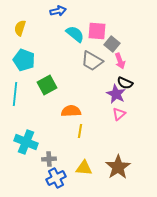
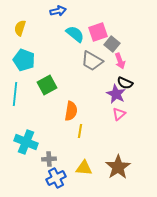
pink square: moved 1 px right, 1 px down; rotated 24 degrees counterclockwise
orange semicircle: rotated 102 degrees clockwise
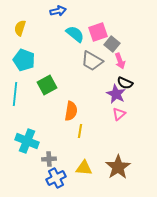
cyan cross: moved 1 px right, 1 px up
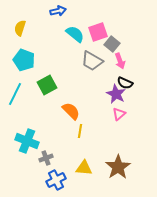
cyan line: rotated 20 degrees clockwise
orange semicircle: rotated 54 degrees counterclockwise
gray cross: moved 3 px left, 1 px up; rotated 16 degrees counterclockwise
blue cross: moved 2 px down
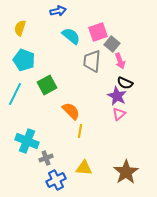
cyan semicircle: moved 4 px left, 2 px down
gray trapezoid: rotated 65 degrees clockwise
purple star: moved 1 px right, 2 px down
brown star: moved 8 px right, 5 px down
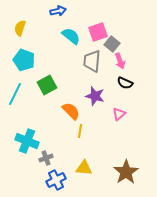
purple star: moved 22 px left; rotated 12 degrees counterclockwise
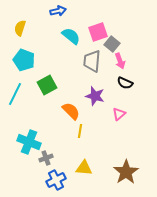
cyan cross: moved 2 px right, 1 px down
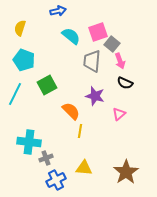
cyan cross: rotated 15 degrees counterclockwise
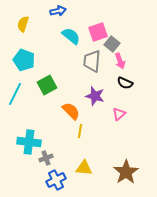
yellow semicircle: moved 3 px right, 4 px up
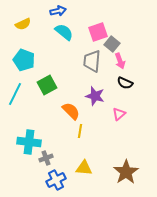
yellow semicircle: rotated 133 degrees counterclockwise
cyan semicircle: moved 7 px left, 4 px up
